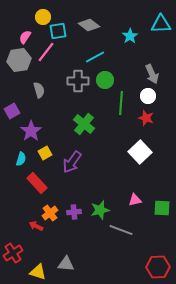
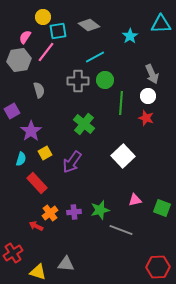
white square: moved 17 px left, 4 px down
green square: rotated 18 degrees clockwise
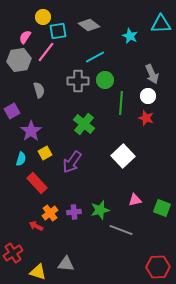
cyan star: rotated 14 degrees counterclockwise
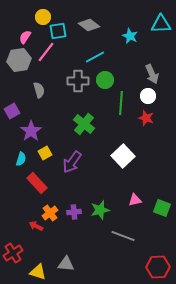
gray line: moved 2 px right, 6 px down
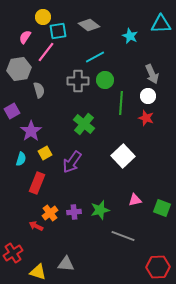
gray hexagon: moved 9 px down
red rectangle: rotated 65 degrees clockwise
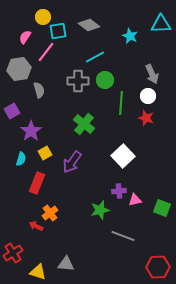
purple cross: moved 45 px right, 21 px up
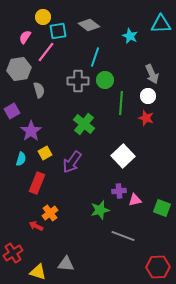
cyan line: rotated 42 degrees counterclockwise
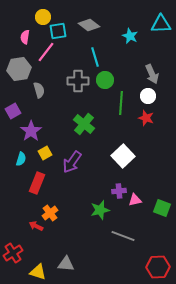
pink semicircle: rotated 24 degrees counterclockwise
cyan line: rotated 36 degrees counterclockwise
purple square: moved 1 px right
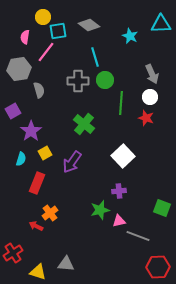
white circle: moved 2 px right, 1 px down
pink triangle: moved 16 px left, 21 px down
gray line: moved 15 px right
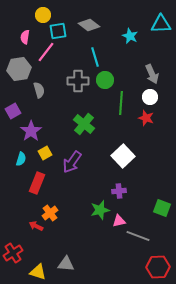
yellow circle: moved 2 px up
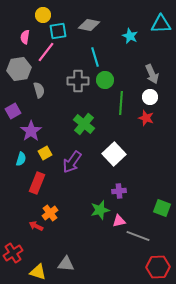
gray diamond: rotated 25 degrees counterclockwise
white square: moved 9 px left, 2 px up
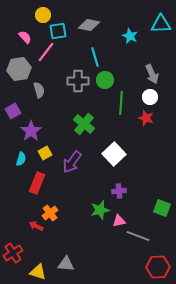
pink semicircle: rotated 128 degrees clockwise
